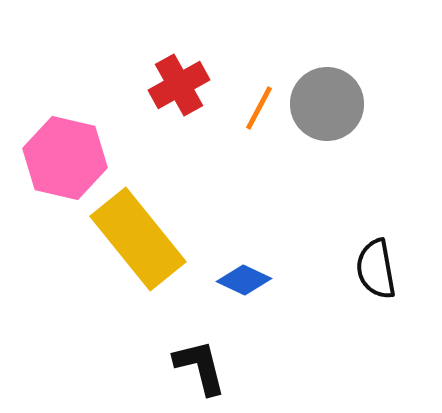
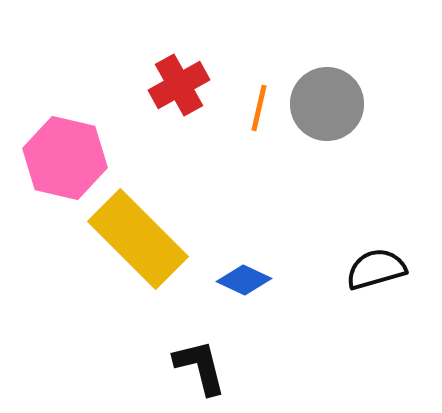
orange line: rotated 15 degrees counterclockwise
yellow rectangle: rotated 6 degrees counterclockwise
black semicircle: rotated 84 degrees clockwise
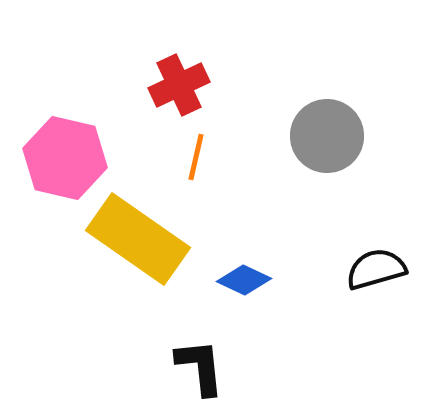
red cross: rotated 4 degrees clockwise
gray circle: moved 32 px down
orange line: moved 63 px left, 49 px down
yellow rectangle: rotated 10 degrees counterclockwise
black L-shape: rotated 8 degrees clockwise
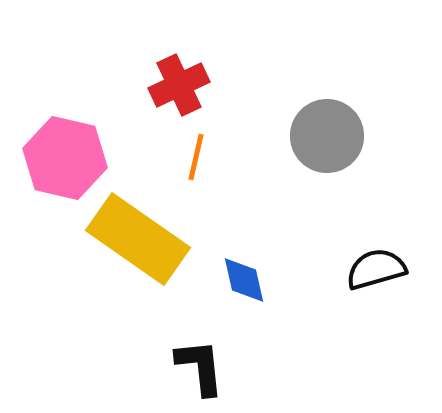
blue diamond: rotated 52 degrees clockwise
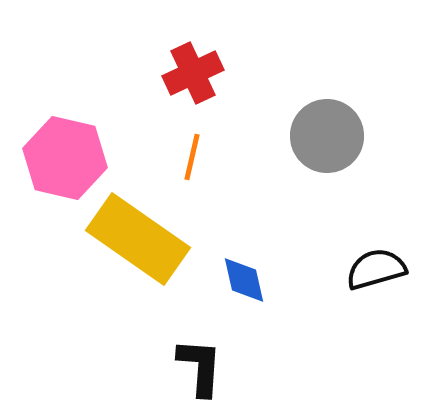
red cross: moved 14 px right, 12 px up
orange line: moved 4 px left
black L-shape: rotated 10 degrees clockwise
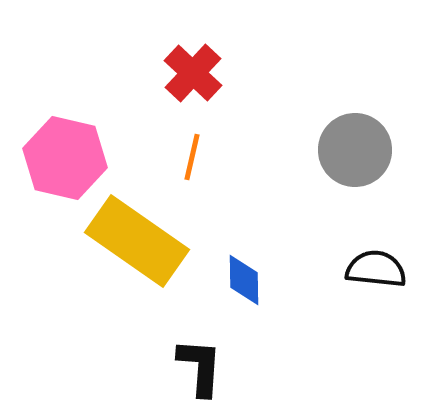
red cross: rotated 22 degrees counterclockwise
gray circle: moved 28 px right, 14 px down
yellow rectangle: moved 1 px left, 2 px down
black semicircle: rotated 22 degrees clockwise
blue diamond: rotated 12 degrees clockwise
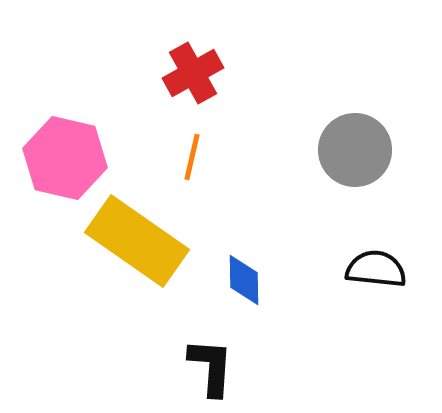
red cross: rotated 18 degrees clockwise
black L-shape: moved 11 px right
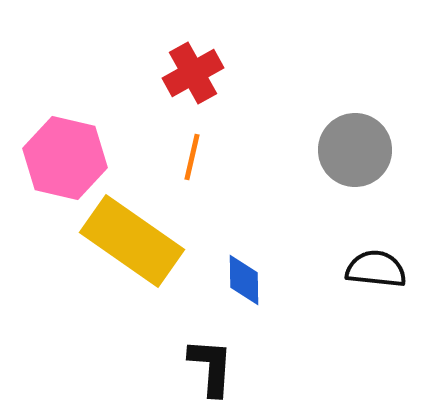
yellow rectangle: moved 5 px left
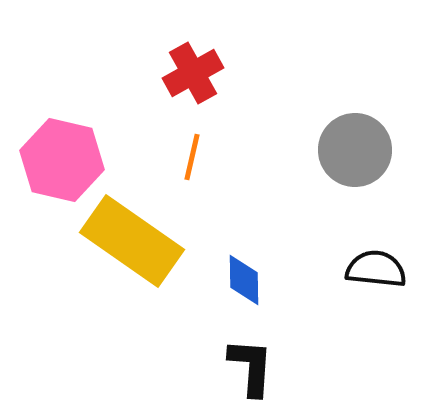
pink hexagon: moved 3 px left, 2 px down
black L-shape: moved 40 px right
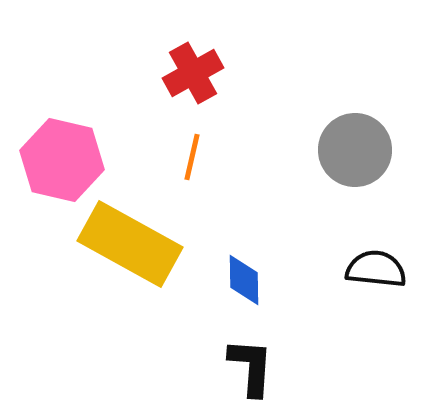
yellow rectangle: moved 2 px left, 3 px down; rotated 6 degrees counterclockwise
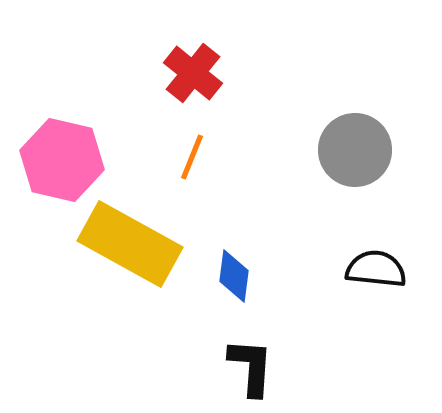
red cross: rotated 22 degrees counterclockwise
orange line: rotated 9 degrees clockwise
blue diamond: moved 10 px left, 4 px up; rotated 8 degrees clockwise
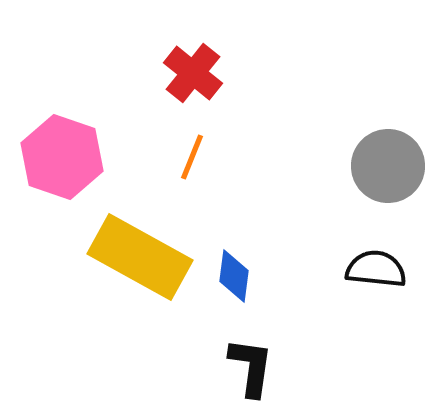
gray circle: moved 33 px right, 16 px down
pink hexagon: moved 3 px up; rotated 6 degrees clockwise
yellow rectangle: moved 10 px right, 13 px down
black L-shape: rotated 4 degrees clockwise
